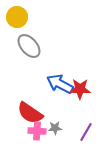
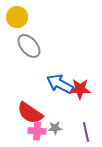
purple line: rotated 42 degrees counterclockwise
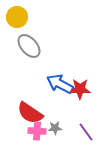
purple line: rotated 24 degrees counterclockwise
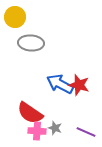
yellow circle: moved 2 px left
gray ellipse: moved 2 px right, 3 px up; rotated 45 degrees counterclockwise
red star: moved 1 px left, 4 px up; rotated 15 degrees clockwise
gray star: rotated 24 degrees clockwise
purple line: rotated 30 degrees counterclockwise
